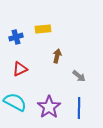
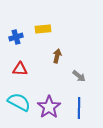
red triangle: rotated 28 degrees clockwise
cyan semicircle: moved 4 px right
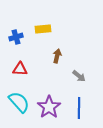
cyan semicircle: rotated 20 degrees clockwise
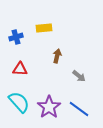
yellow rectangle: moved 1 px right, 1 px up
blue line: moved 1 px down; rotated 55 degrees counterclockwise
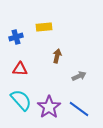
yellow rectangle: moved 1 px up
gray arrow: rotated 64 degrees counterclockwise
cyan semicircle: moved 2 px right, 2 px up
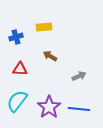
brown arrow: moved 7 px left; rotated 72 degrees counterclockwise
cyan semicircle: moved 4 px left, 1 px down; rotated 100 degrees counterclockwise
blue line: rotated 30 degrees counterclockwise
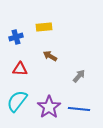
gray arrow: rotated 24 degrees counterclockwise
